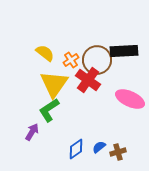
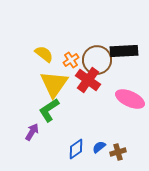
yellow semicircle: moved 1 px left, 1 px down
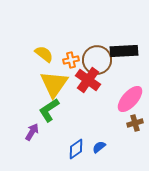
orange cross: rotated 21 degrees clockwise
pink ellipse: rotated 72 degrees counterclockwise
brown cross: moved 17 px right, 29 px up
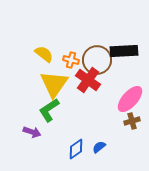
orange cross: rotated 28 degrees clockwise
brown cross: moved 3 px left, 2 px up
purple arrow: rotated 78 degrees clockwise
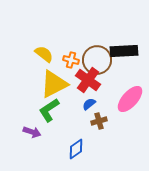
yellow triangle: rotated 28 degrees clockwise
brown cross: moved 33 px left
blue semicircle: moved 10 px left, 43 px up
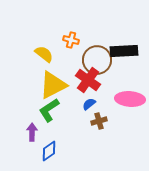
orange cross: moved 20 px up
yellow triangle: moved 1 px left, 1 px down
pink ellipse: rotated 52 degrees clockwise
purple arrow: rotated 108 degrees counterclockwise
blue diamond: moved 27 px left, 2 px down
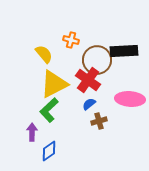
yellow semicircle: rotated 12 degrees clockwise
yellow triangle: moved 1 px right, 1 px up
green L-shape: rotated 10 degrees counterclockwise
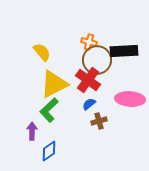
orange cross: moved 18 px right, 2 px down
yellow semicircle: moved 2 px left, 2 px up
purple arrow: moved 1 px up
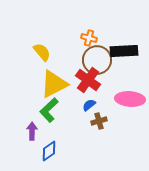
orange cross: moved 4 px up
blue semicircle: moved 1 px down
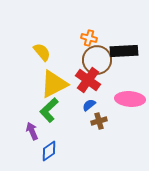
purple arrow: rotated 24 degrees counterclockwise
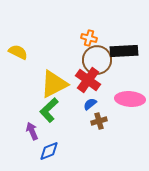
yellow semicircle: moved 24 px left; rotated 24 degrees counterclockwise
blue semicircle: moved 1 px right, 1 px up
blue diamond: rotated 15 degrees clockwise
